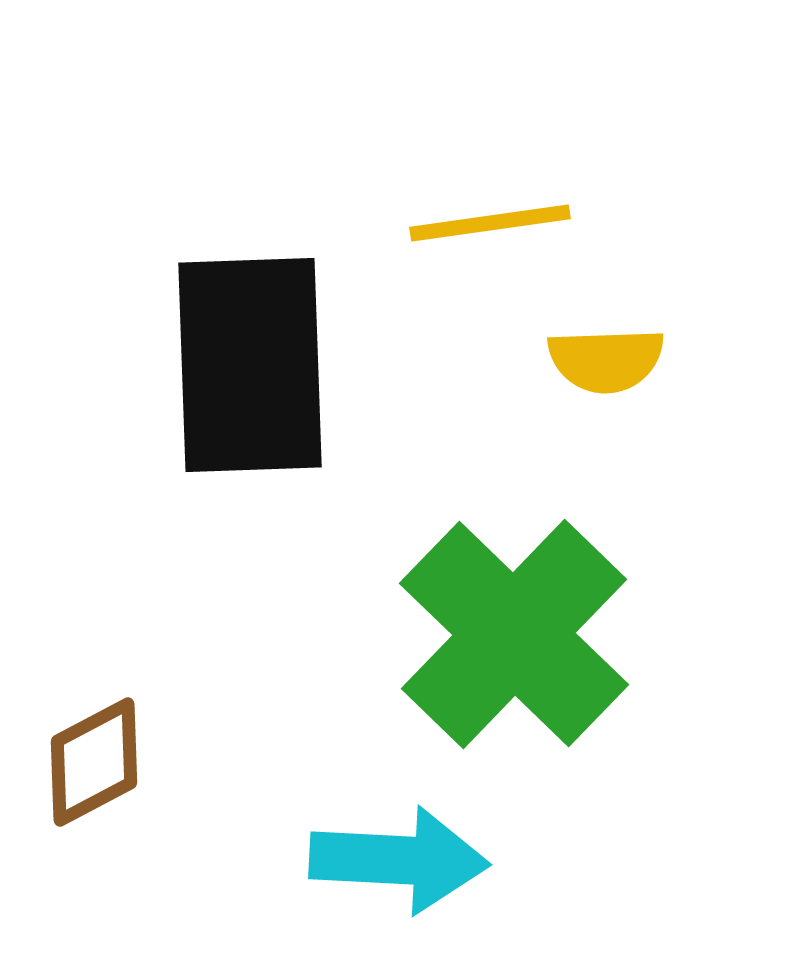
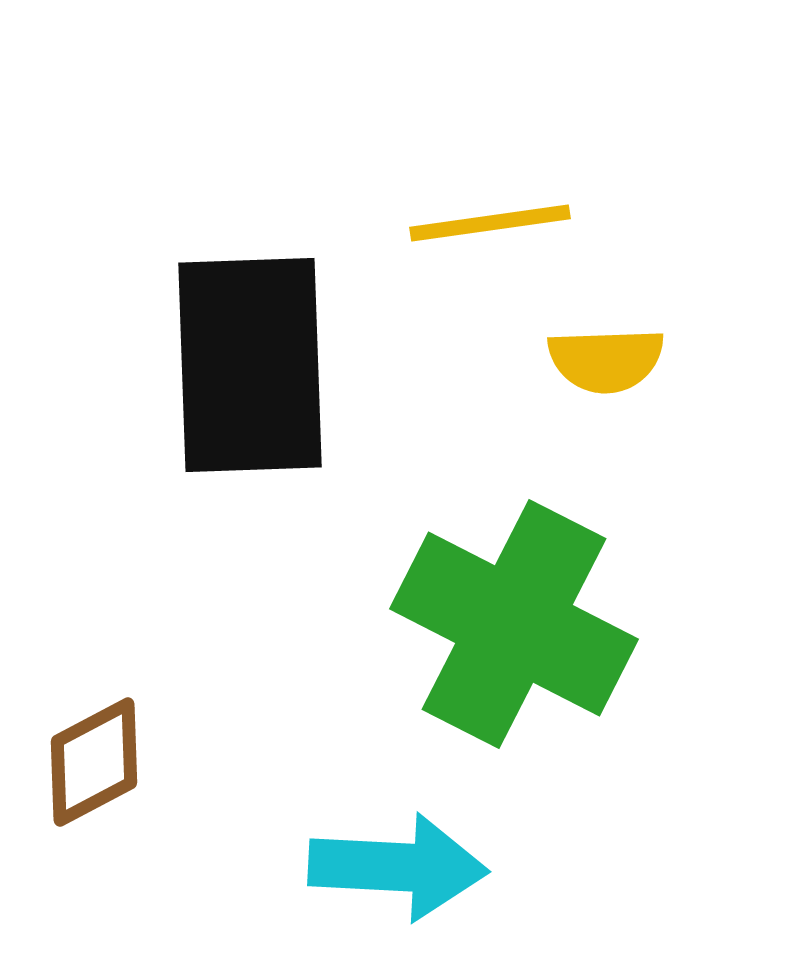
green cross: moved 10 px up; rotated 17 degrees counterclockwise
cyan arrow: moved 1 px left, 7 px down
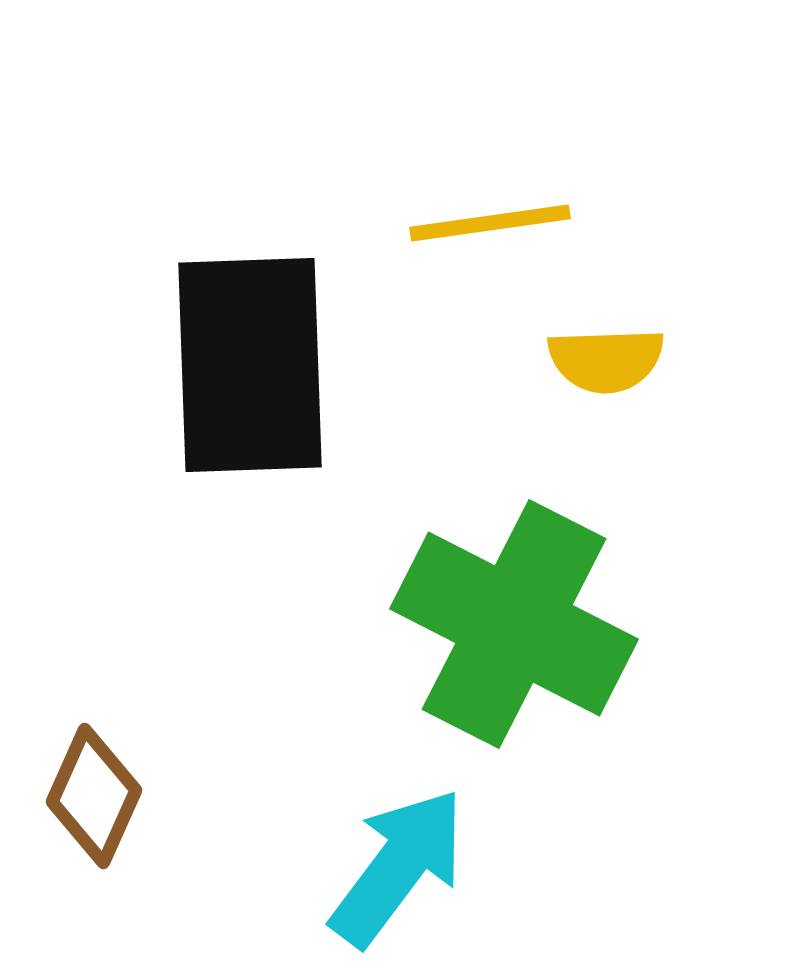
brown diamond: moved 34 px down; rotated 38 degrees counterclockwise
cyan arrow: rotated 56 degrees counterclockwise
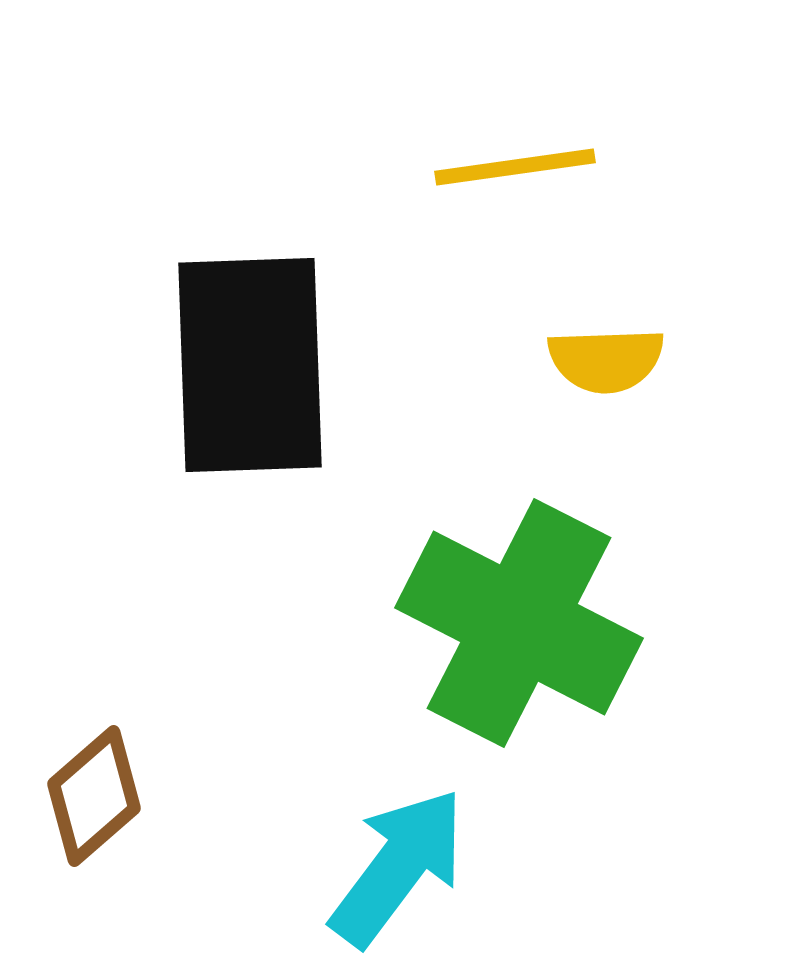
yellow line: moved 25 px right, 56 px up
green cross: moved 5 px right, 1 px up
brown diamond: rotated 25 degrees clockwise
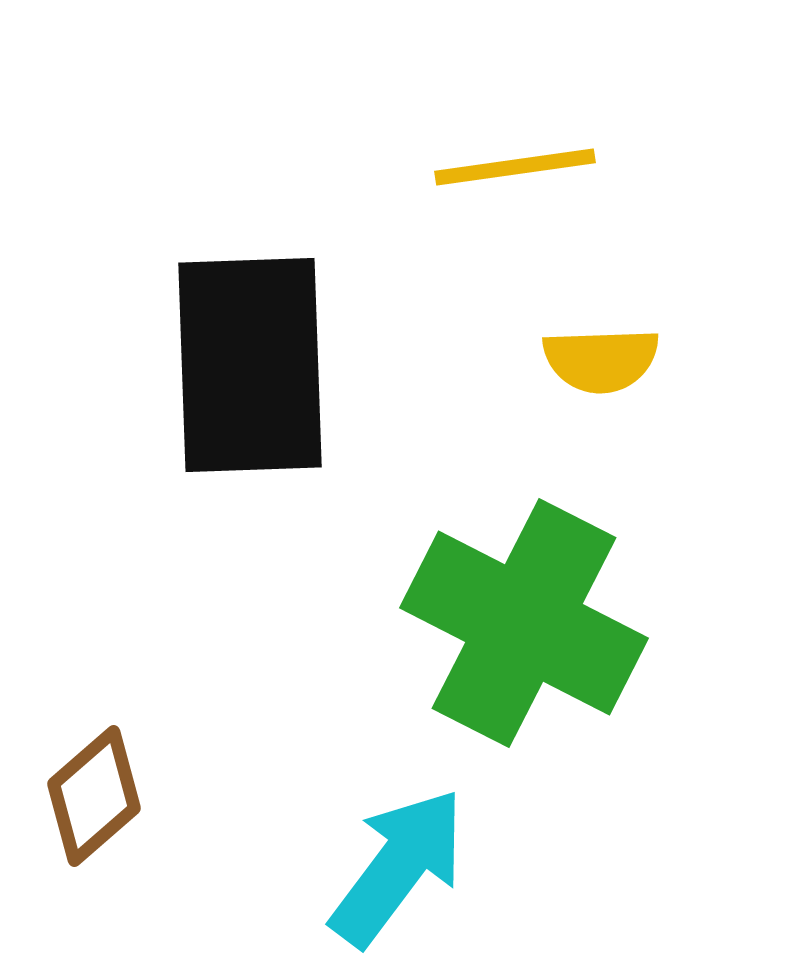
yellow semicircle: moved 5 px left
green cross: moved 5 px right
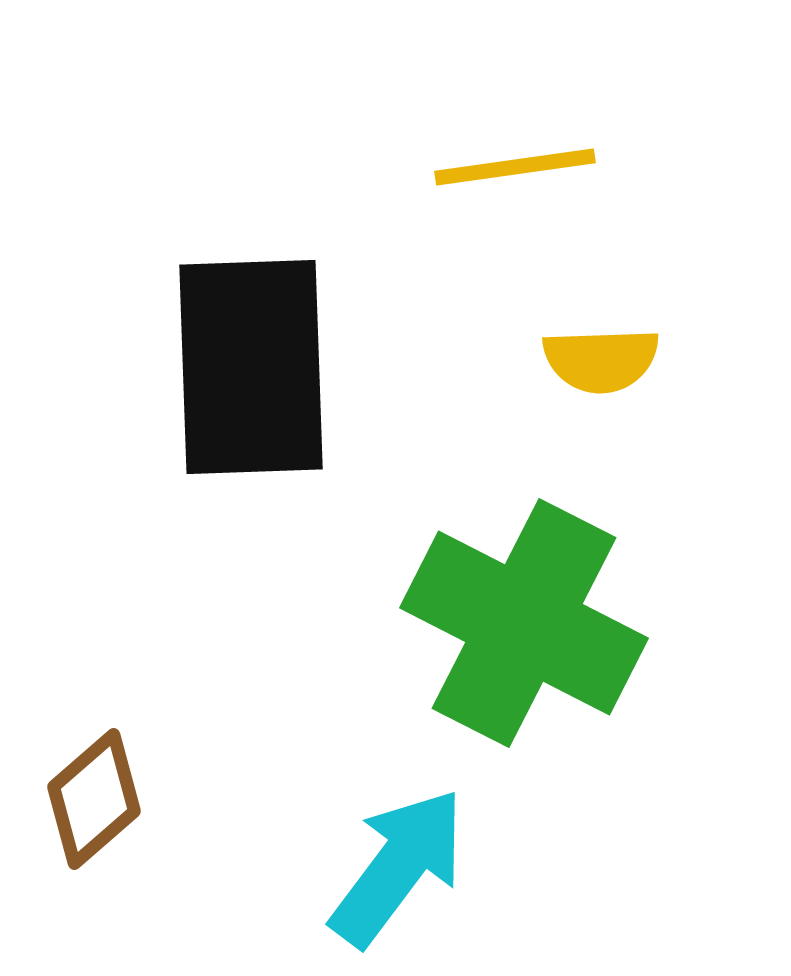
black rectangle: moved 1 px right, 2 px down
brown diamond: moved 3 px down
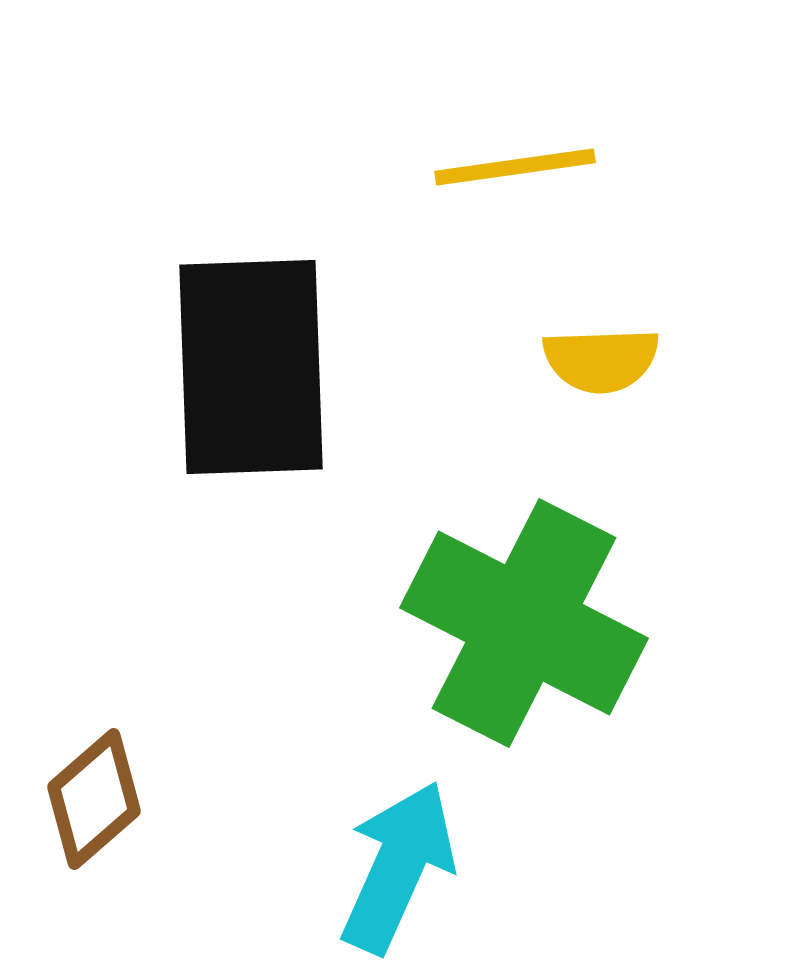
cyan arrow: rotated 13 degrees counterclockwise
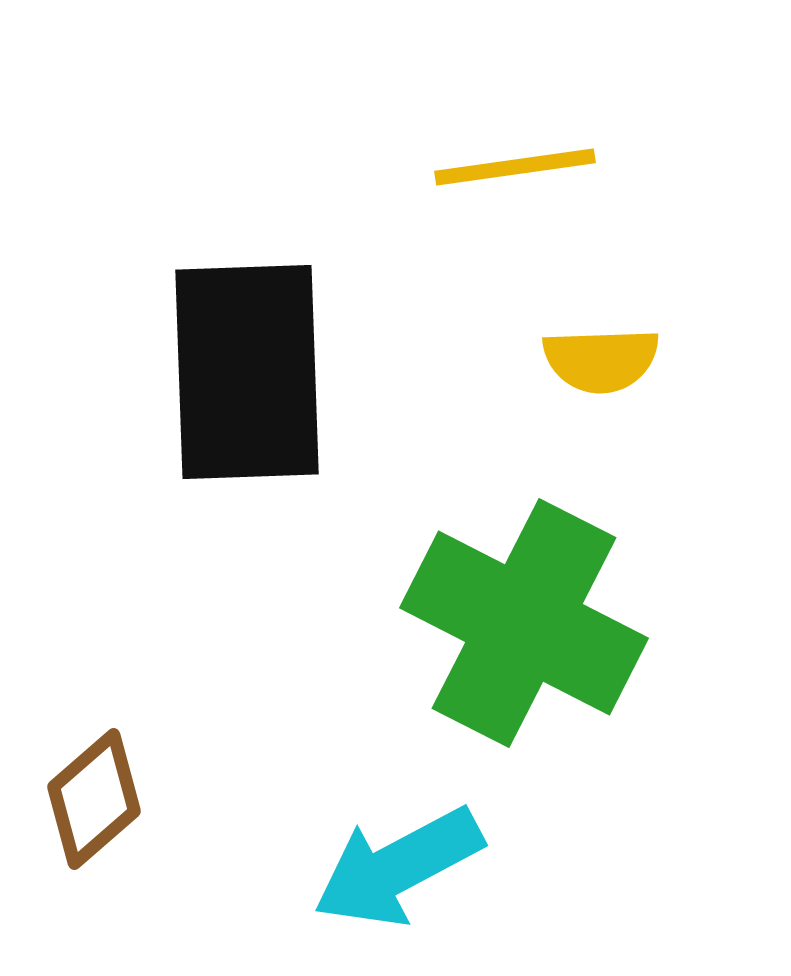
black rectangle: moved 4 px left, 5 px down
cyan arrow: rotated 142 degrees counterclockwise
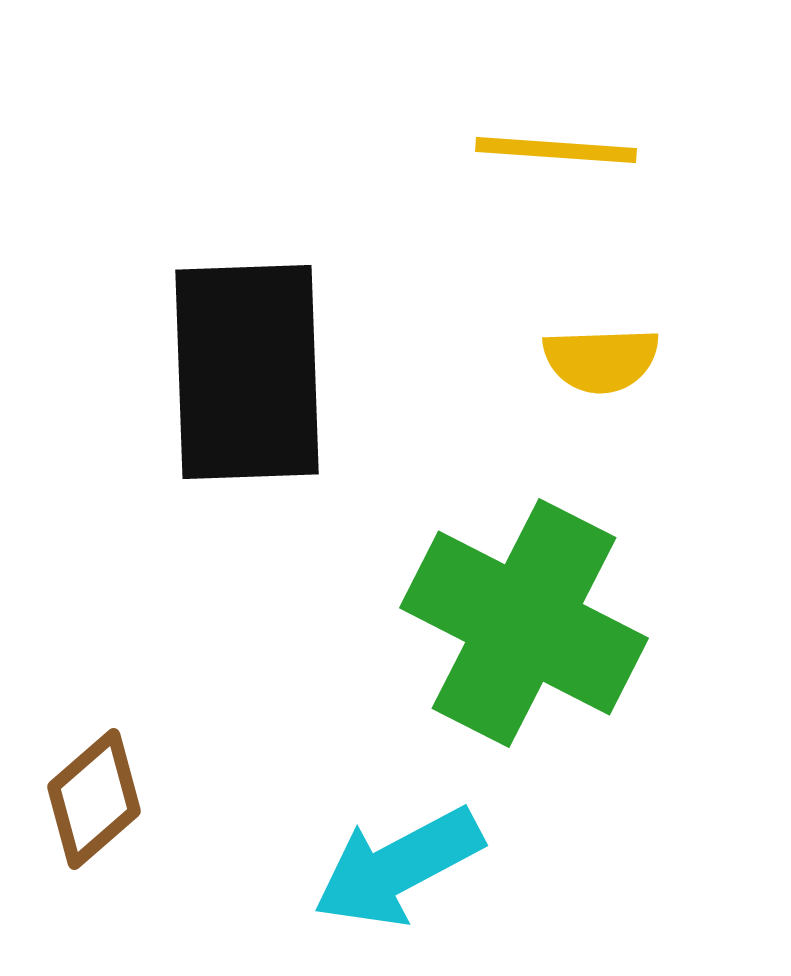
yellow line: moved 41 px right, 17 px up; rotated 12 degrees clockwise
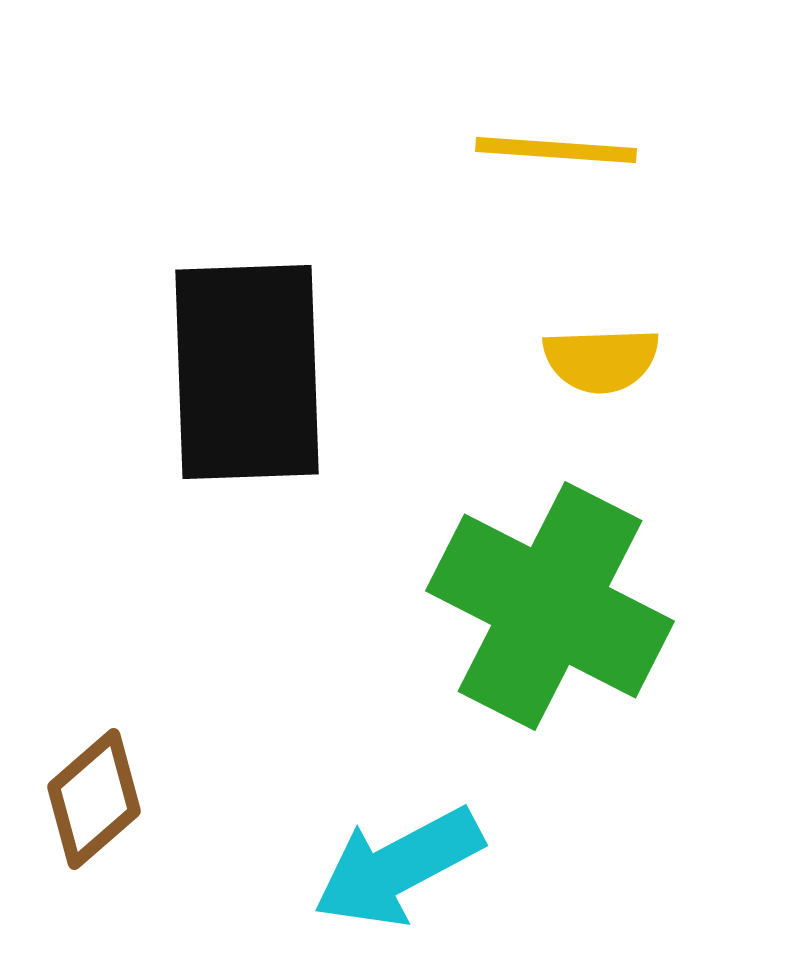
green cross: moved 26 px right, 17 px up
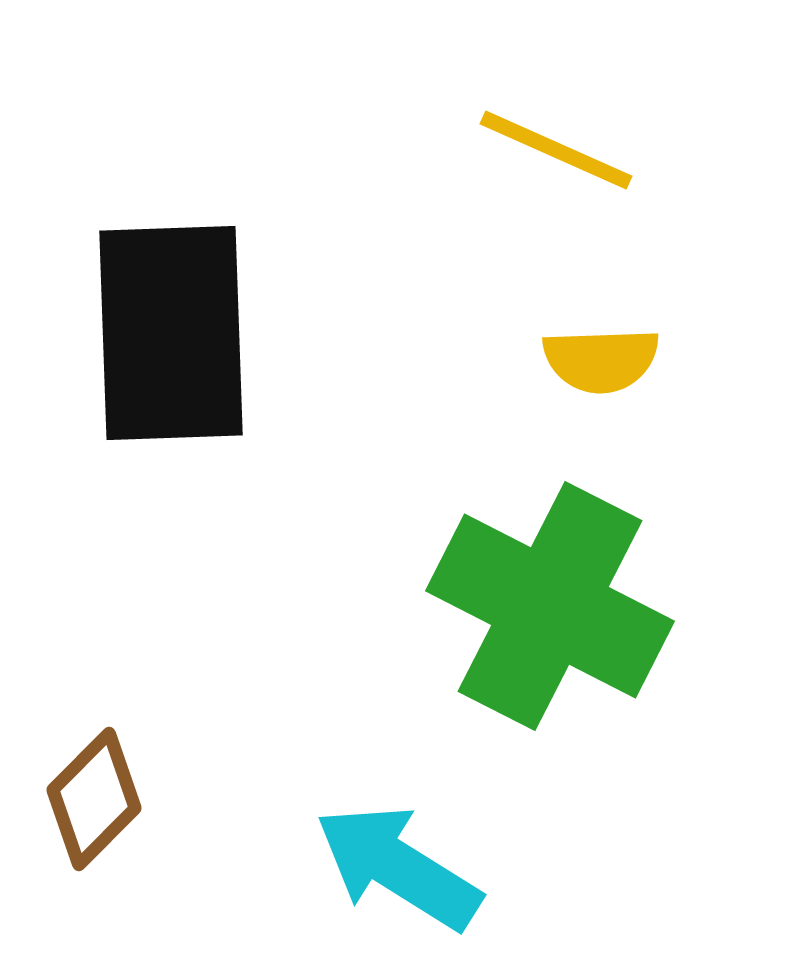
yellow line: rotated 20 degrees clockwise
black rectangle: moved 76 px left, 39 px up
brown diamond: rotated 4 degrees counterclockwise
cyan arrow: rotated 60 degrees clockwise
